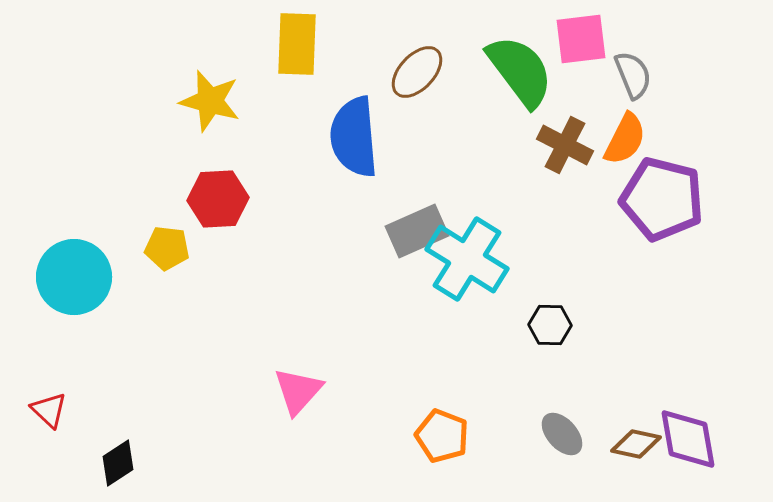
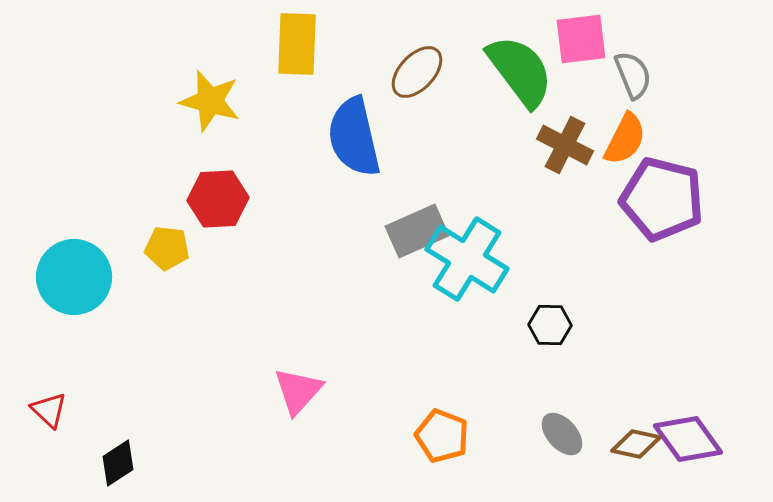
blue semicircle: rotated 8 degrees counterclockwise
purple diamond: rotated 26 degrees counterclockwise
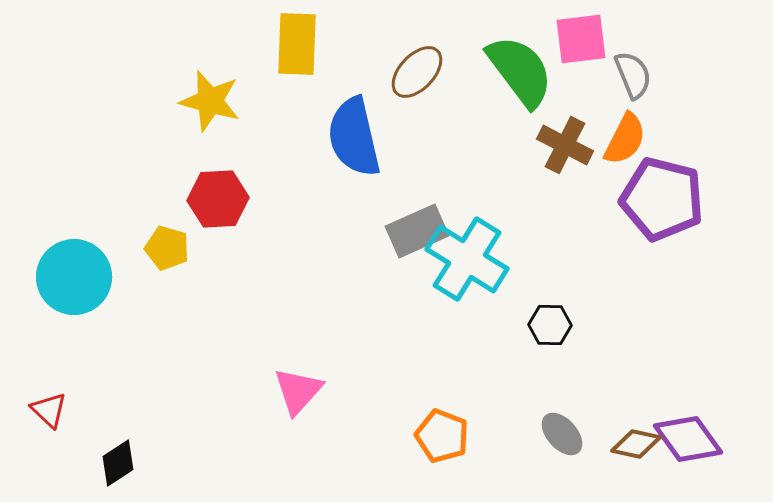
yellow pentagon: rotated 9 degrees clockwise
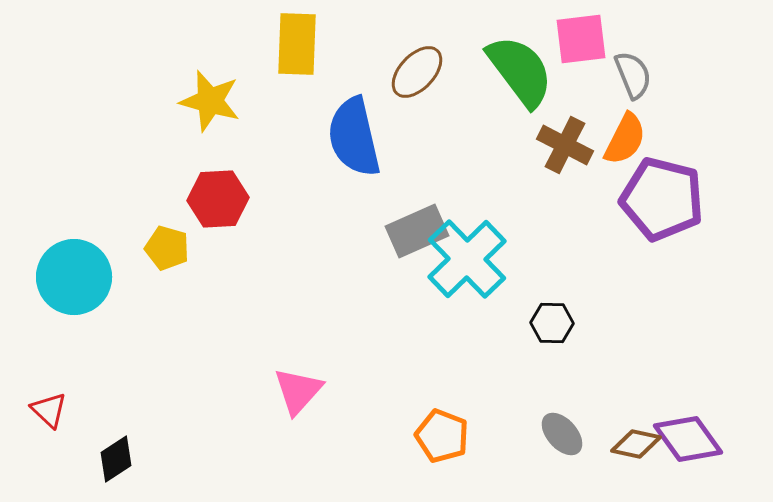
cyan cross: rotated 14 degrees clockwise
black hexagon: moved 2 px right, 2 px up
black diamond: moved 2 px left, 4 px up
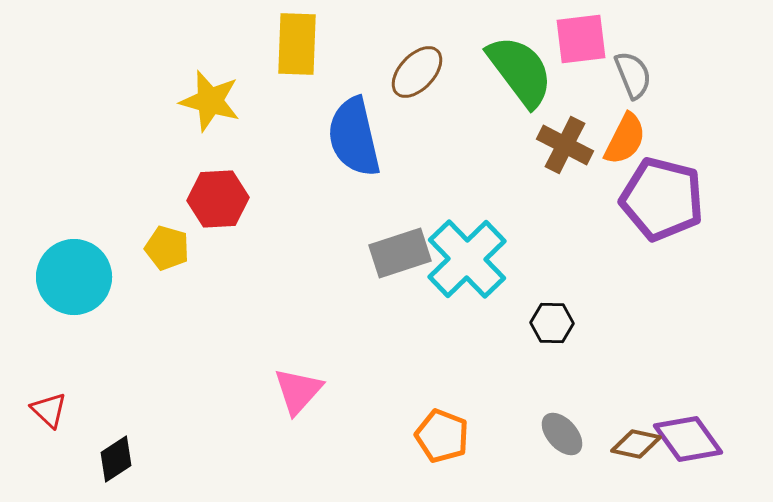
gray rectangle: moved 17 px left, 22 px down; rotated 6 degrees clockwise
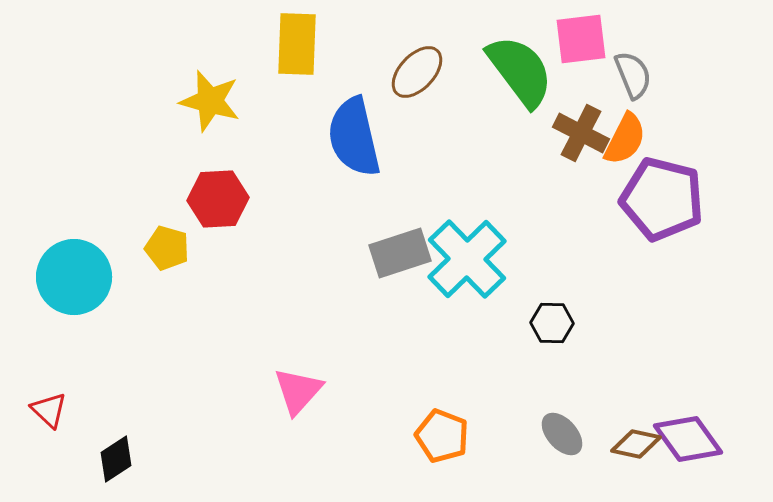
brown cross: moved 16 px right, 12 px up
